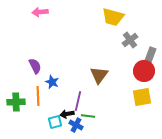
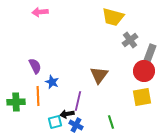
gray rectangle: moved 3 px up
green line: moved 23 px right, 6 px down; rotated 64 degrees clockwise
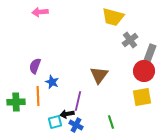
purple semicircle: rotated 133 degrees counterclockwise
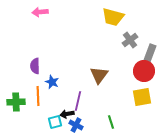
purple semicircle: rotated 21 degrees counterclockwise
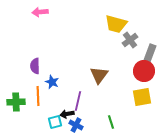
yellow trapezoid: moved 3 px right, 7 px down
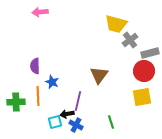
gray rectangle: rotated 54 degrees clockwise
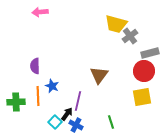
gray cross: moved 4 px up
blue star: moved 4 px down
black arrow: rotated 136 degrees clockwise
cyan square: rotated 32 degrees counterclockwise
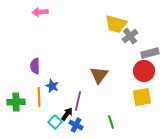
orange line: moved 1 px right, 1 px down
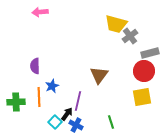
blue star: rotated 24 degrees clockwise
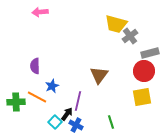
orange line: moved 2 px left; rotated 60 degrees counterclockwise
